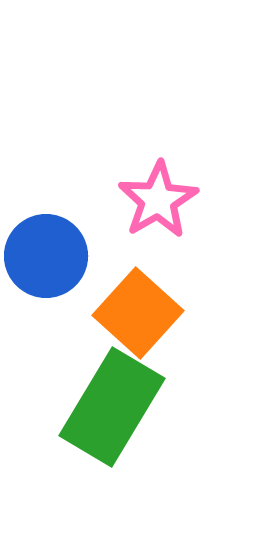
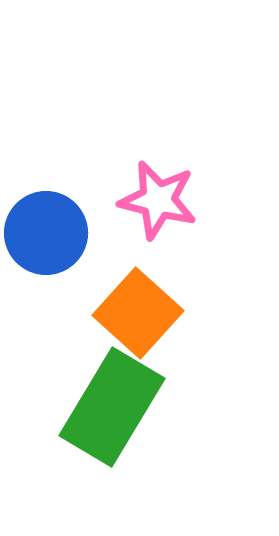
pink star: rotated 28 degrees counterclockwise
blue circle: moved 23 px up
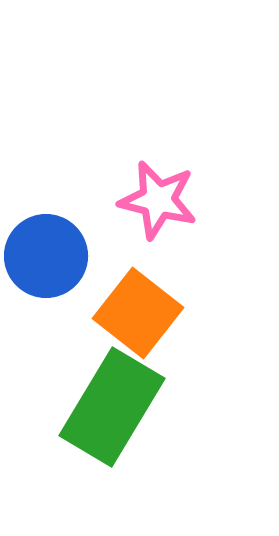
blue circle: moved 23 px down
orange square: rotated 4 degrees counterclockwise
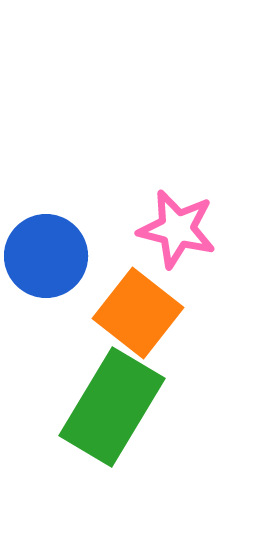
pink star: moved 19 px right, 29 px down
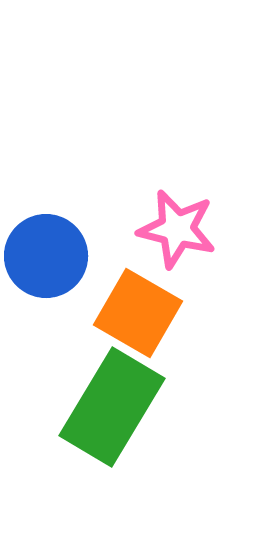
orange square: rotated 8 degrees counterclockwise
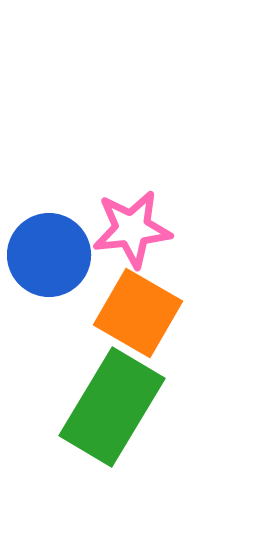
pink star: moved 45 px left; rotated 20 degrees counterclockwise
blue circle: moved 3 px right, 1 px up
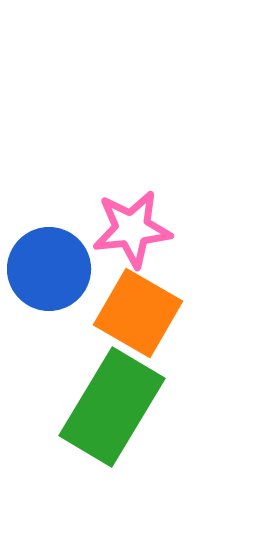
blue circle: moved 14 px down
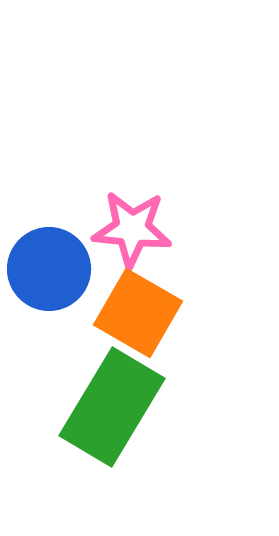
pink star: rotated 12 degrees clockwise
